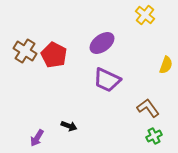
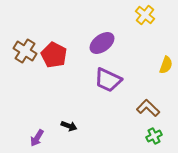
purple trapezoid: moved 1 px right
brown L-shape: rotated 10 degrees counterclockwise
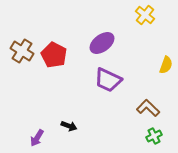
brown cross: moved 3 px left
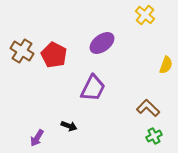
purple trapezoid: moved 15 px left, 8 px down; rotated 88 degrees counterclockwise
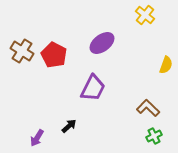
black arrow: rotated 63 degrees counterclockwise
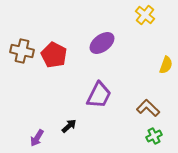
brown cross: rotated 20 degrees counterclockwise
purple trapezoid: moved 6 px right, 7 px down
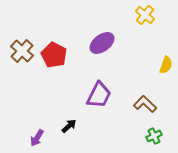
brown cross: rotated 30 degrees clockwise
brown L-shape: moved 3 px left, 4 px up
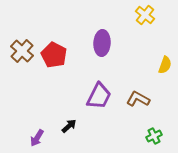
purple ellipse: rotated 50 degrees counterclockwise
yellow semicircle: moved 1 px left
purple trapezoid: moved 1 px down
brown L-shape: moved 7 px left, 5 px up; rotated 15 degrees counterclockwise
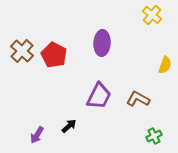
yellow cross: moved 7 px right
purple arrow: moved 3 px up
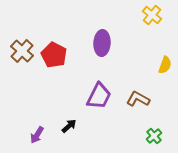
green cross: rotated 14 degrees counterclockwise
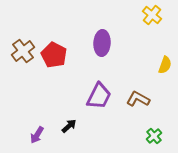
brown cross: moved 1 px right; rotated 10 degrees clockwise
